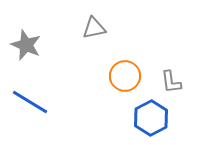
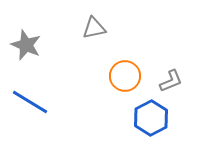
gray L-shape: moved 1 px up; rotated 105 degrees counterclockwise
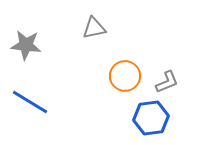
gray star: rotated 16 degrees counterclockwise
gray L-shape: moved 4 px left, 1 px down
blue hexagon: rotated 20 degrees clockwise
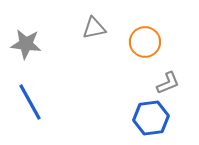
gray star: moved 1 px up
orange circle: moved 20 px right, 34 px up
gray L-shape: moved 1 px right, 1 px down
blue line: rotated 30 degrees clockwise
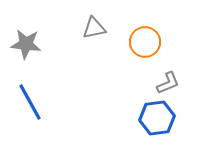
blue hexagon: moved 6 px right
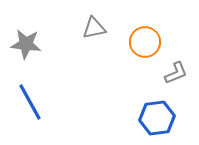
gray L-shape: moved 8 px right, 10 px up
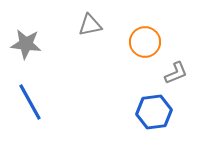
gray triangle: moved 4 px left, 3 px up
blue hexagon: moved 3 px left, 6 px up
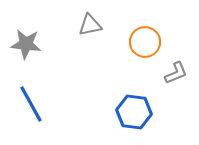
blue line: moved 1 px right, 2 px down
blue hexagon: moved 20 px left; rotated 16 degrees clockwise
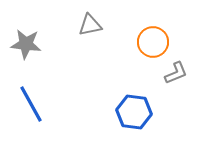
orange circle: moved 8 px right
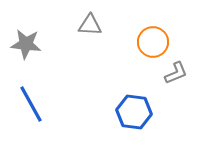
gray triangle: rotated 15 degrees clockwise
